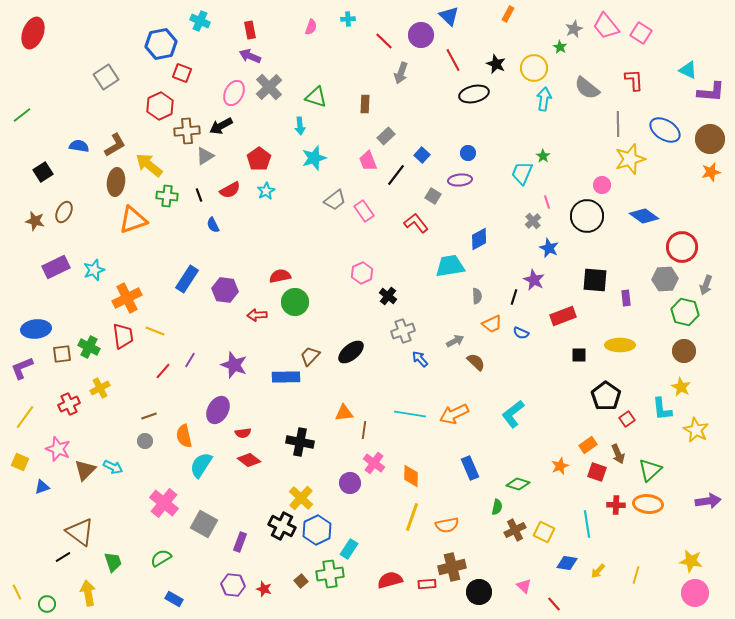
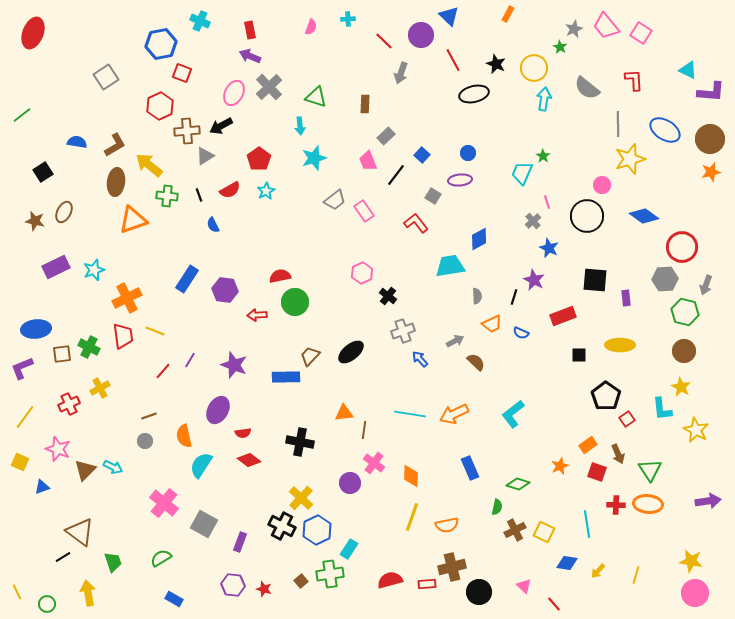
blue semicircle at (79, 146): moved 2 px left, 4 px up
green triangle at (650, 470): rotated 20 degrees counterclockwise
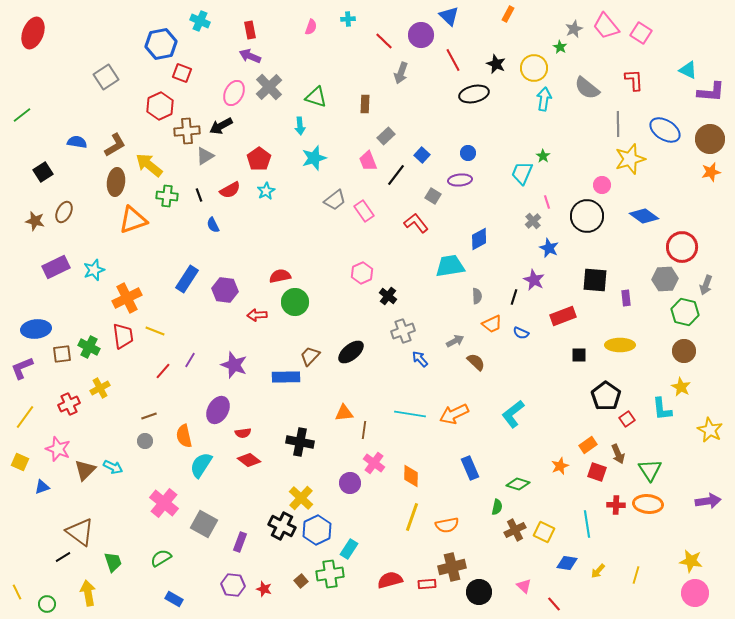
yellow star at (696, 430): moved 14 px right
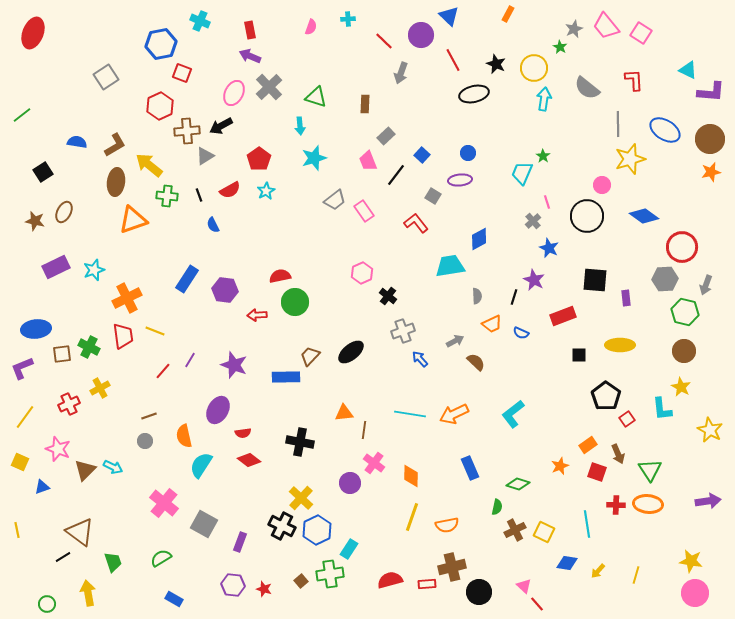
yellow line at (17, 592): moved 62 px up; rotated 14 degrees clockwise
red line at (554, 604): moved 17 px left
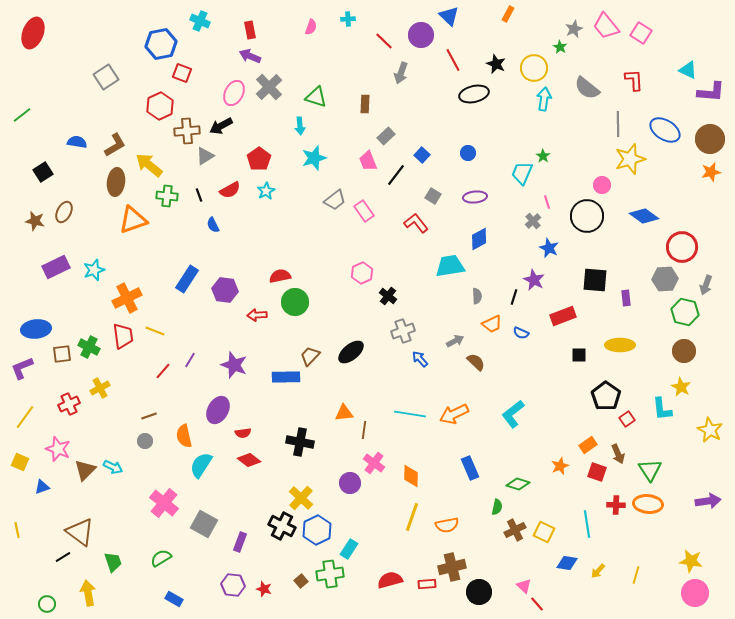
purple ellipse at (460, 180): moved 15 px right, 17 px down
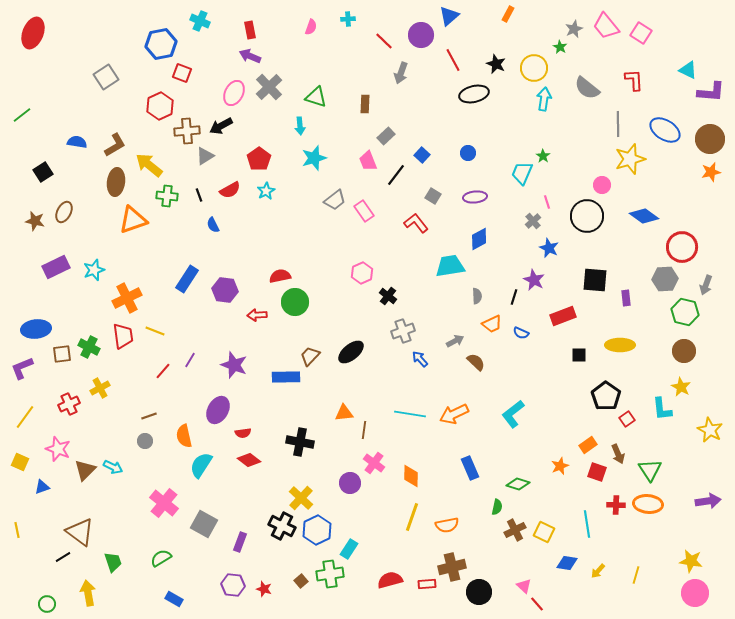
blue triangle at (449, 16): rotated 35 degrees clockwise
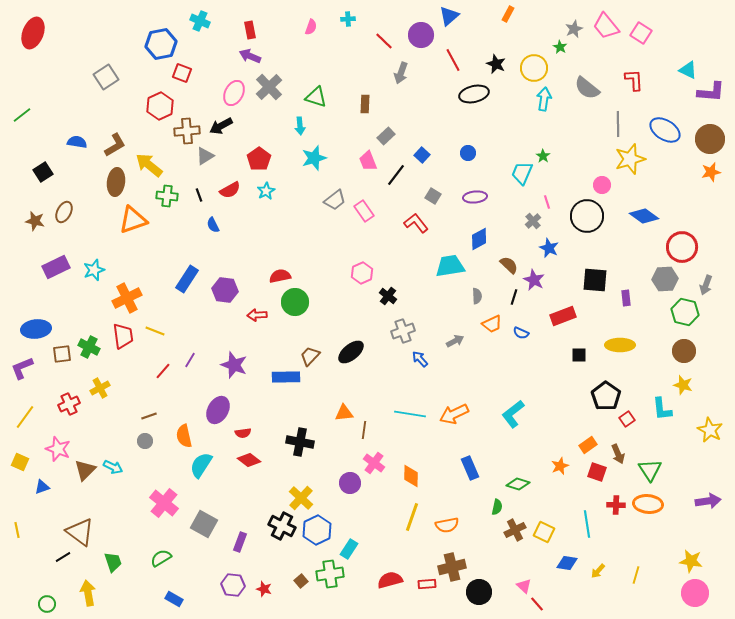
brown semicircle at (476, 362): moved 33 px right, 97 px up
yellow star at (681, 387): moved 2 px right, 2 px up; rotated 12 degrees counterclockwise
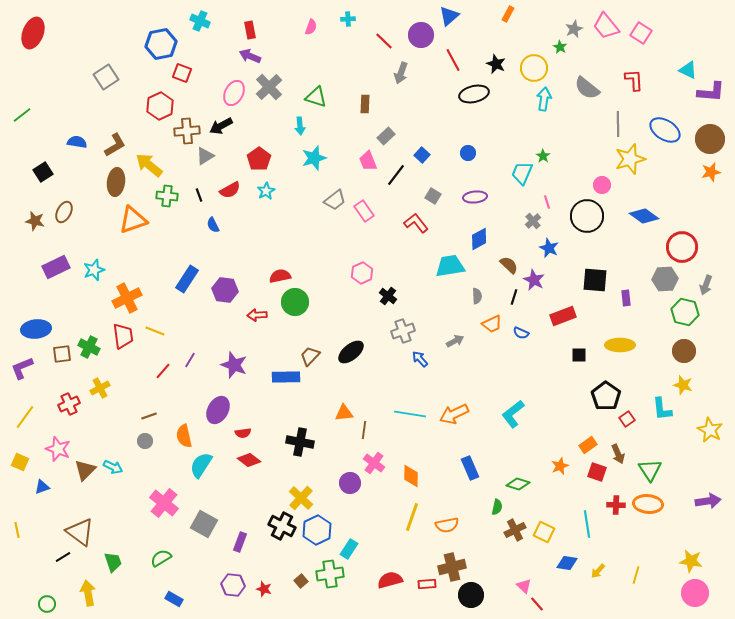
black circle at (479, 592): moved 8 px left, 3 px down
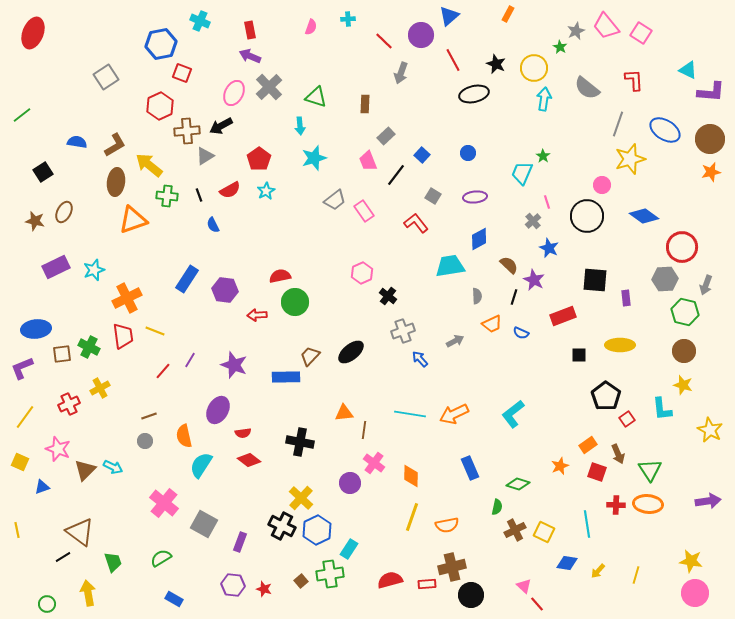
gray star at (574, 29): moved 2 px right, 2 px down
gray line at (618, 124): rotated 20 degrees clockwise
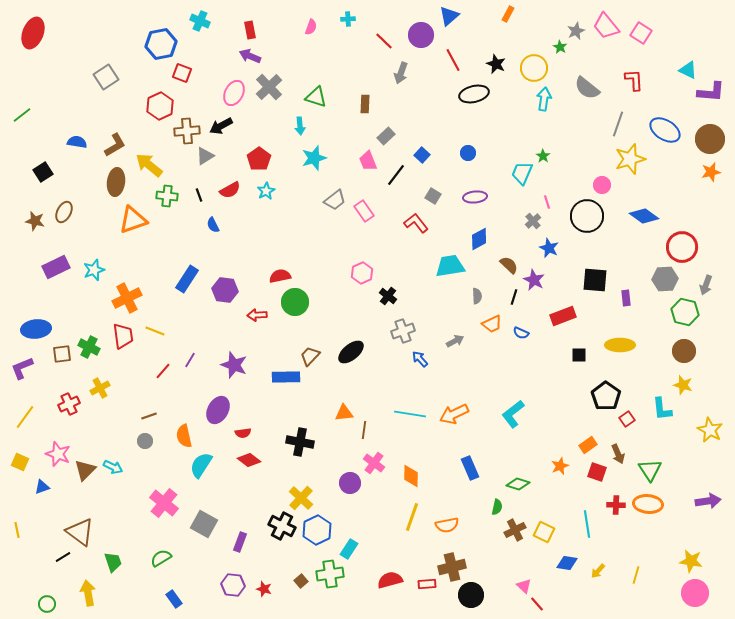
pink star at (58, 449): moved 5 px down
blue rectangle at (174, 599): rotated 24 degrees clockwise
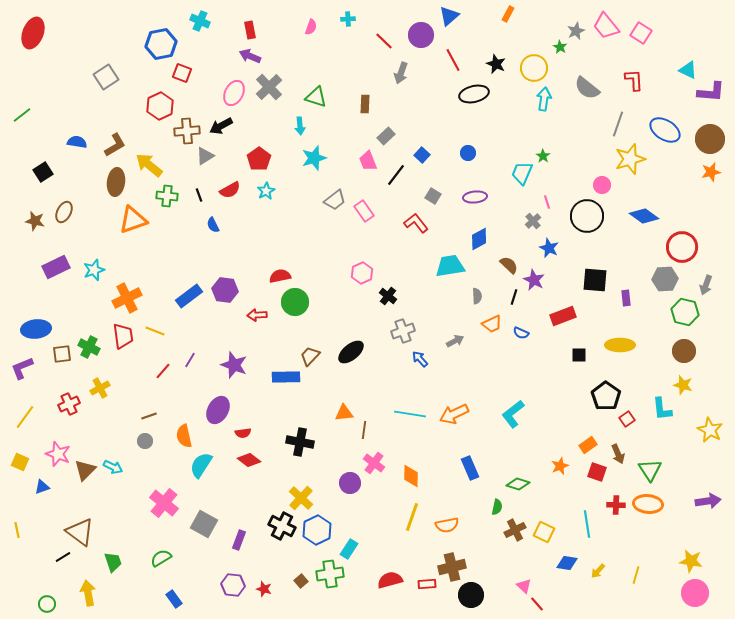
blue rectangle at (187, 279): moved 2 px right, 17 px down; rotated 20 degrees clockwise
purple rectangle at (240, 542): moved 1 px left, 2 px up
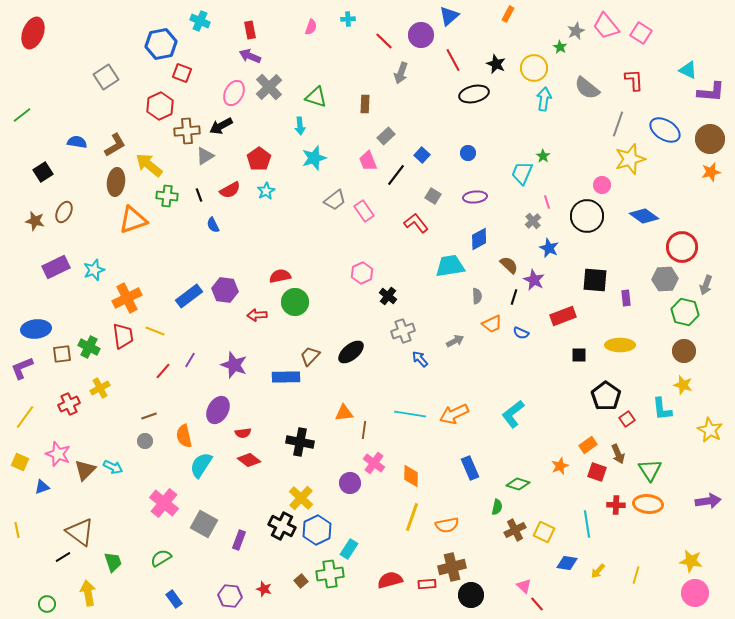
purple hexagon at (233, 585): moved 3 px left, 11 px down
